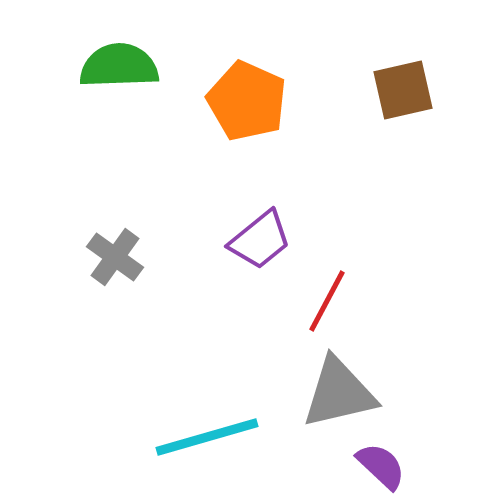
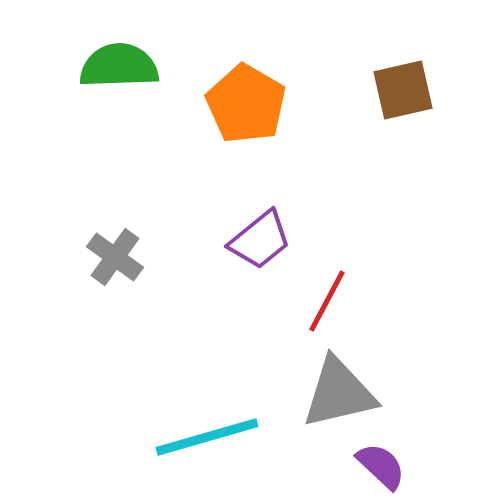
orange pentagon: moved 1 px left, 3 px down; rotated 6 degrees clockwise
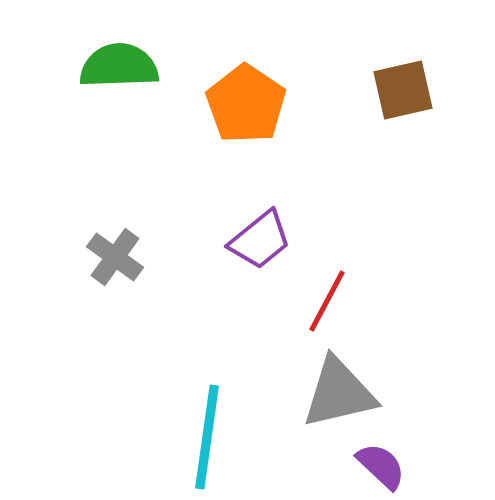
orange pentagon: rotated 4 degrees clockwise
cyan line: rotated 66 degrees counterclockwise
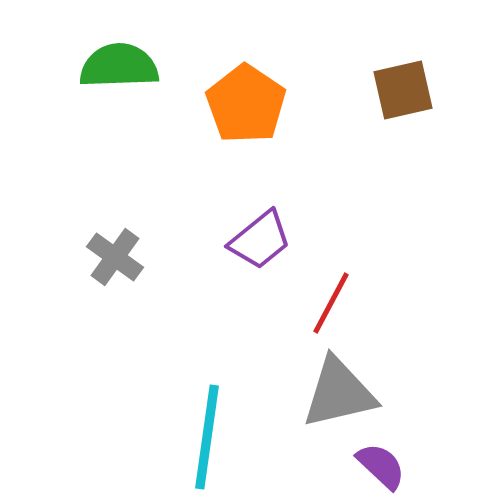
red line: moved 4 px right, 2 px down
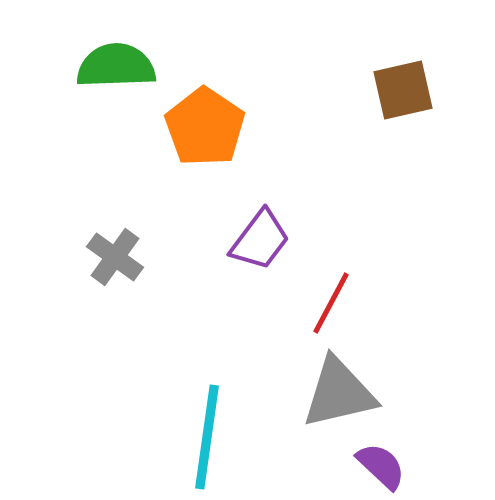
green semicircle: moved 3 px left
orange pentagon: moved 41 px left, 23 px down
purple trapezoid: rotated 14 degrees counterclockwise
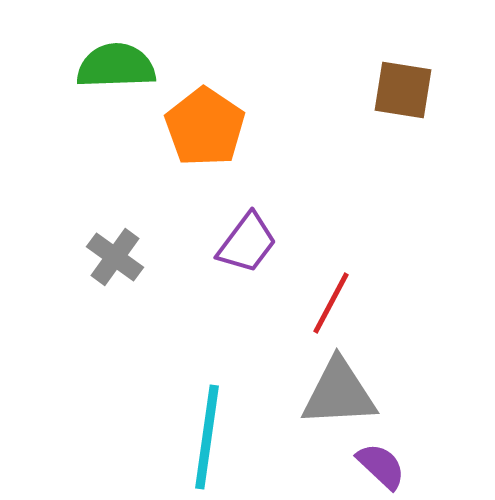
brown square: rotated 22 degrees clockwise
purple trapezoid: moved 13 px left, 3 px down
gray triangle: rotated 10 degrees clockwise
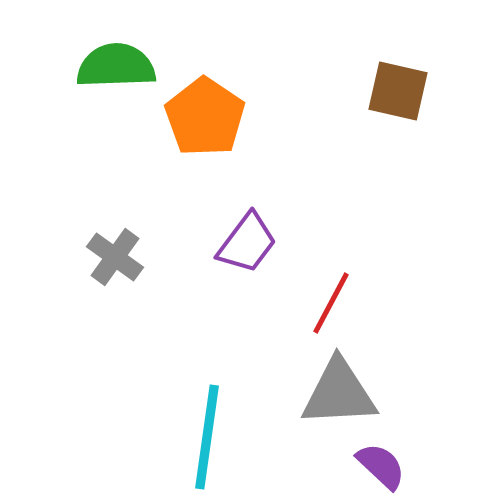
brown square: moved 5 px left, 1 px down; rotated 4 degrees clockwise
orange pentagon: moved 10 px up
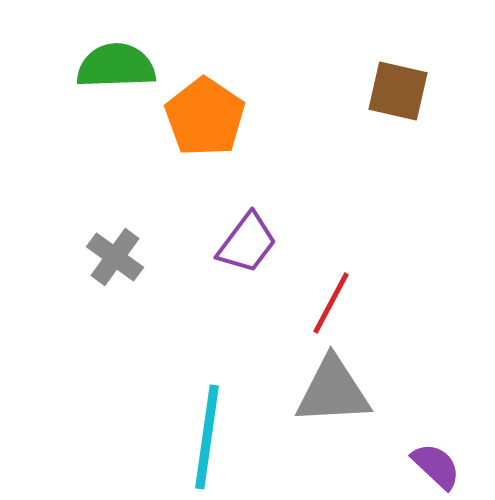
gray triangle: moved 6 px left, 2 px up
purple semicircle: moved 55 px right
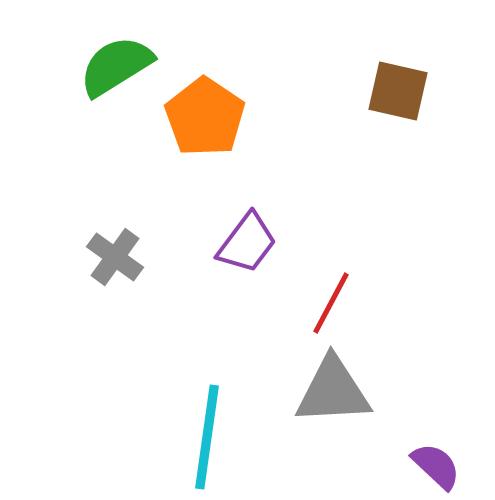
green semicircle: rotated 30 degrees counterclockwise
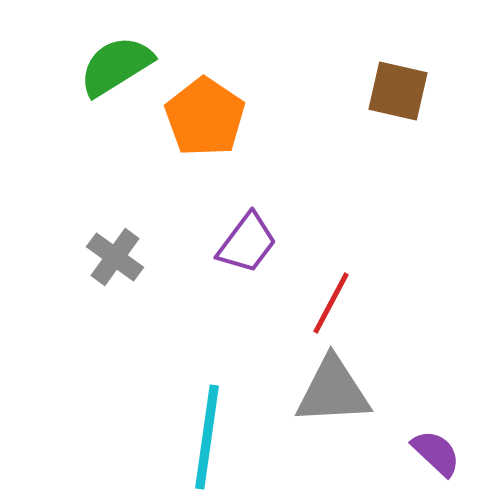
purple semicircle: moved 13 px up
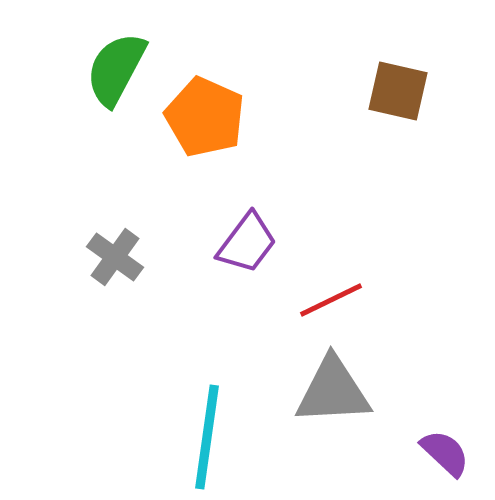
green semicircle: moved 3 px down; rotated 30 degrees counterclockwise
orange pentagon: rotated 10 degrees counterclockwise
red line: moved 3 px up; rotated 36 degrees clockwise
purple semicircle: moved 9 px right
